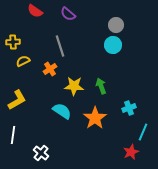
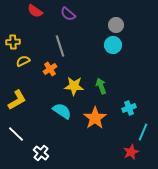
white line: moved 3 px right, 1 px up; rotated 54 degrees counterclockwise
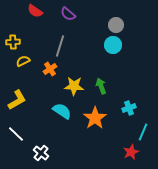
gray line: rotated 35 degrees clockwise
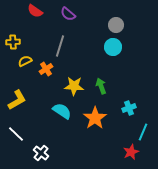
cyan circle: moved 2 px down
yellow semicircle: moved 2 px right
orange cross: moved 4 px left
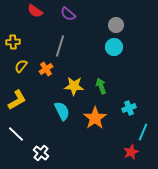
cyan circle: moved 1 px right
yellow semicircle: moved 4 px left, 5 px down; rotated 24 degrees counterclockwise
cyan semicircle: rotated 30 degrees clockwise
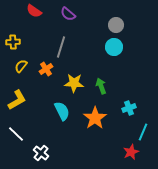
red semicircle: moved 1 px left
gray line: moved 1 px right, 1 px down
yellow star: moved 3 px up
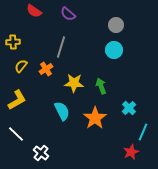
cyan circle: moved 3 px down
cyan cross: rotated 24 degrees counterclockwise
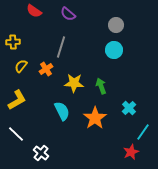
cyan line: rotated 12 degrees clockwise
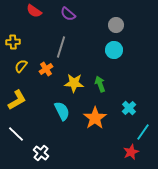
green arrow: moved 1 px left, 2 px up
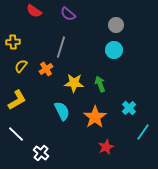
orange star: moved 1 px up
red star: moved 25 px left, 5 px up
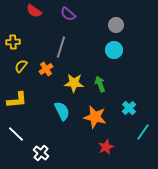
yellow L-shape: rotated 25 degrees clockwise
orange star: rotated 25 degrees counterclockwise
